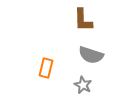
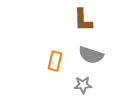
orange rectangle: moved 9 px right, 7 px up
gray star: rotated 30 degrees counterclockwise
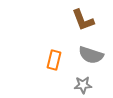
brown L-shape: rotated 20 degrees counterclockwise
orange rectangle: moved 1 px left, 1 px up
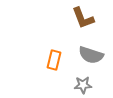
brown L-shape: moved 2 px up
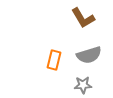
brown L-shape: rotated 10 degrees counterclockwise
gray semicircle: moved 2 px left; rotated 35 degrees counterclockwise
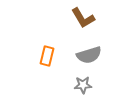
orange rectangle: moved 7 px left, 4 px up
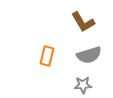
brown L-shape: moved 4 px down
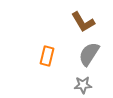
gray semicircle: moved 1 px up; rotated 140 degrees clockwise
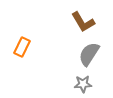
orange rectangle: moved 25 px left, 9 px up; rotated 12 degrees clockwise
gray star: moved 1 px up
